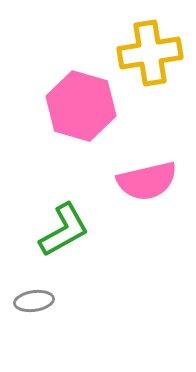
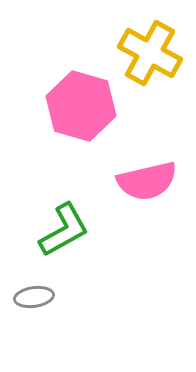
yellow cross: rotated 38 degrees clockwise
gray ellipse: moved 4 px up
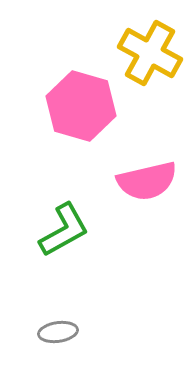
gray ellipse: moved 24 px right, 35 px down
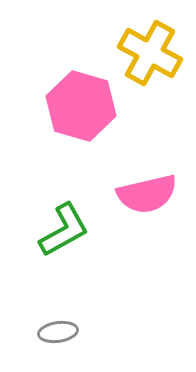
pink semicircle: moved 13 px down
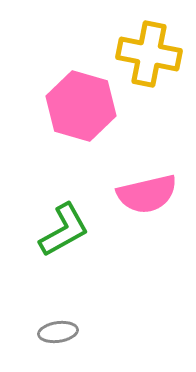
yellow cross: moved 1 px left, 1 px down; rotated 18 degrees counterclockwise
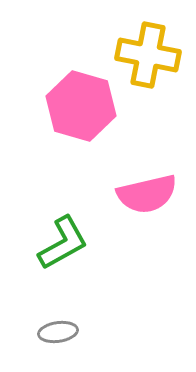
yellow cross: moved 1 px left, 1 px down
green L-shape: moved 1 px left, 13 px down
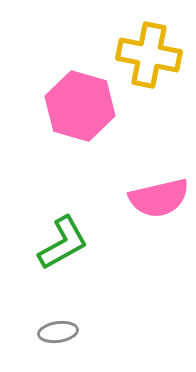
yellow cross: moved 1 px right
pink hexagon: moved 1 px left
pink semicircle: moved 12 px right, 4 px down
